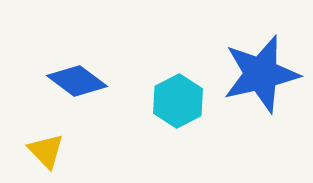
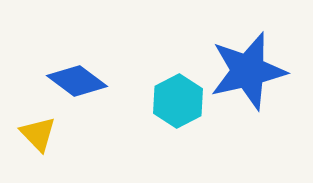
blue star: moved 13 px left, 3 px up
yellow triangle: moved 8 px left, 17 px up
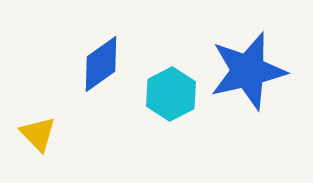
blue diamond: moved 24 px right, 17 px up; rotated 72 degrees counterclockwise
cyan hexagon: moved 7 px left, 7 px up
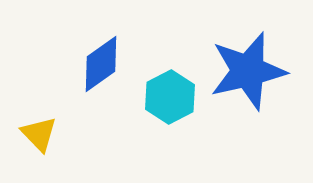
cyan hexagon: moved 1 px left, 3 px down
yellow triangle: moved 1 px right
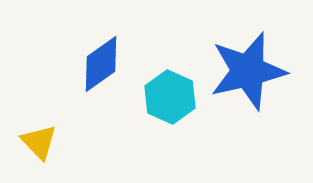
cyan hexagon: rotated 9 degrees counterclockwise
yellow triangle: moved 8 px down
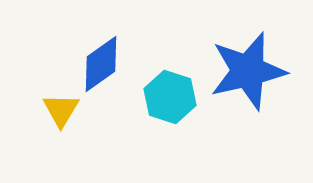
cyan hexagon: rotated 6 degrees counterclockwise
yellow triangle: moved 22 px right, 32 px up; rotated 15 degrees clockwise
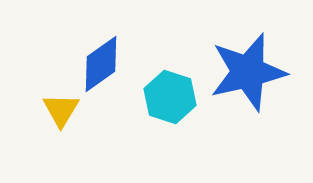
blue star: moved 1 px down
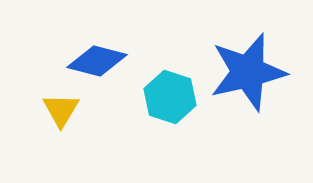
blue diamond: moved 4 px left, 3 px up; rotated 50 degrees clockwise
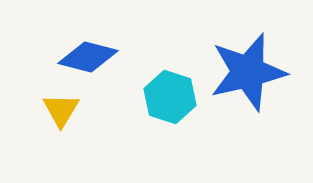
blue diamond: moved 9 px left, 4 px up
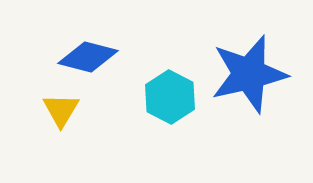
blue star: moved 1 px right, 2 px down
cyan hexagon: rotated 9 degrees clockwise
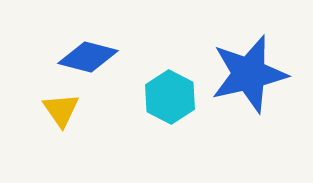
yellow triangle: rotated 6 degrees counterclockwise
